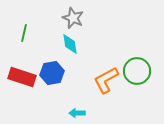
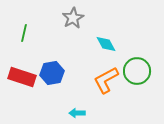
gray star: rotated 20 degrees clockwise
cyan diamond: moved 36 px right; rotated 20 degrees counterclockwise
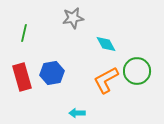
gray star: rotated 20 degrees clockwise
red rectangle: rotated 56 degrees clockwise
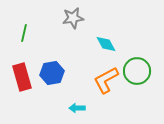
cyan arrow: moved 5 px up
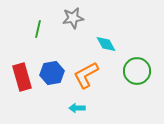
green line: moved 14 px right, 4 px up
orange L-shape: moved 20 px left, 5 px up
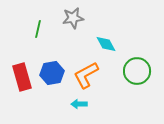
cyan arrow: moved 2 px right, 4 px up
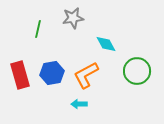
red rectangle: moved 2 px left, 2 px up
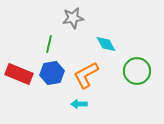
green line: moved 11 px right, 15 px down
red rectangle: moved 1 px left, 1 px up; rotated 52 degrees counterclockwise
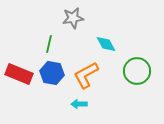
blue hexagon: rotated 20 degrees clockwise
